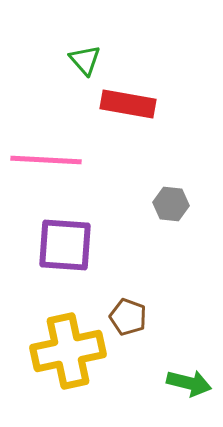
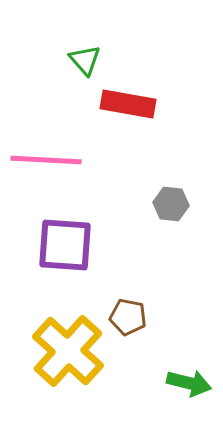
brown pentagon: rotated 9 degrees counterclockwise
yellow cross: rotated 36 degrees counterclockwise
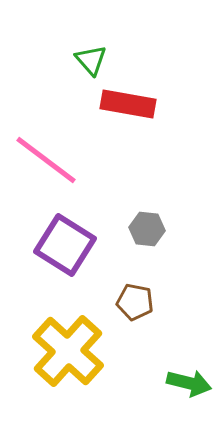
green triangle: moved 6 px right
pink line: rotated 34 degrees clockwise
gray hexagon: moved 24 px left, 25 px down
purple square: rotated 28 degrees clockwise
brown pentagon: moved 7 px right, 15 px up
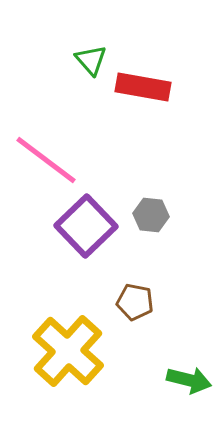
red rectangle: moved 15 px right, 17 px up
gray hexagon: moved 4 px right, 14 px up
purple square: moved 21 px right, 19 px up; rotated 14 degrees clockwise
green arrow: moved 3 px up
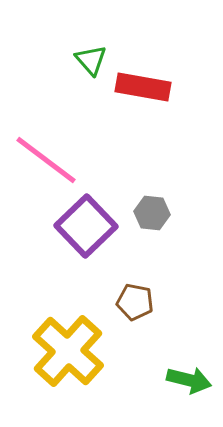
gray hexagon: moved 1 px right, 2 px up
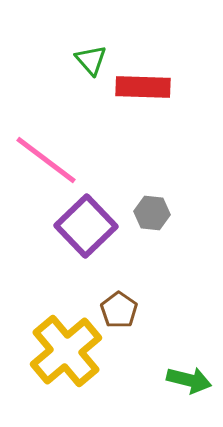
red rectangle: rotated 8 degrees counterclockwise
brown pentagon: moved 16 px left, 8 px down; rotated 24 degrees clockwise
yellow cross: moved 2 px left; rotated 8 degrees clockwise
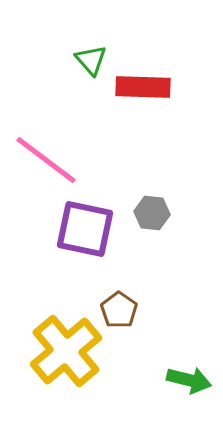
purple square: moved 1 px left, 3 px down; rotated 34 degrees counterclockwise
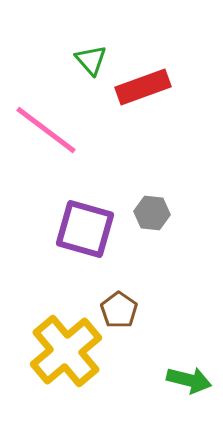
red rectangle: rotated 22 degrees counterclockwise
pink line: moved 30 px up
purple square: rotated 4 degrees clockwise
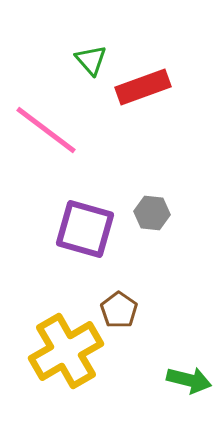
yellow cross: rotated 10 degrees clockwise
